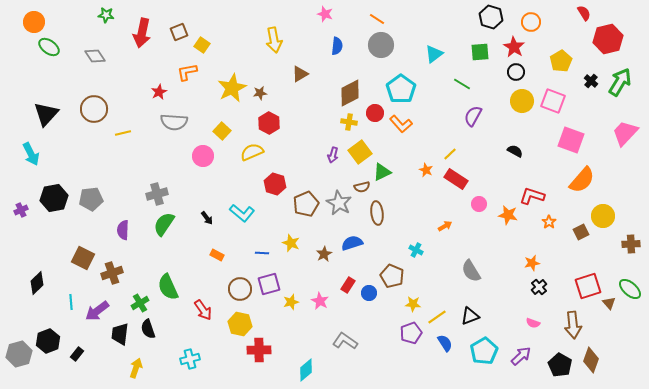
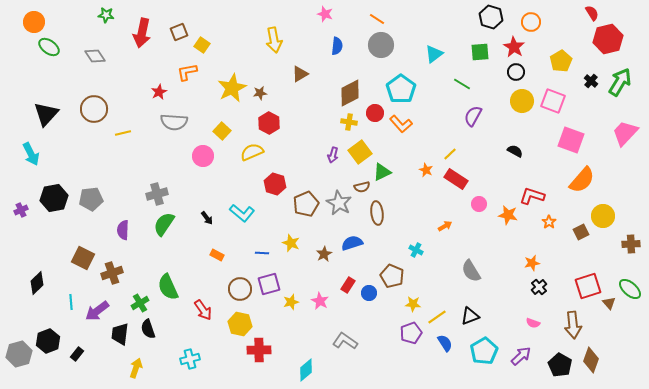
red semicircle at (584, 13): moved 8 px right
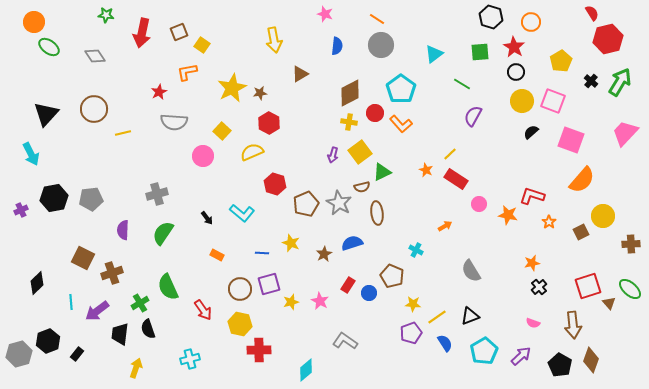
black semicircle at (515, 151): moved 16 px right, 19 px up; rotated 70 degrees counterclockwise
green semicircle at (164, 224): moved 1 px left, 9 px down
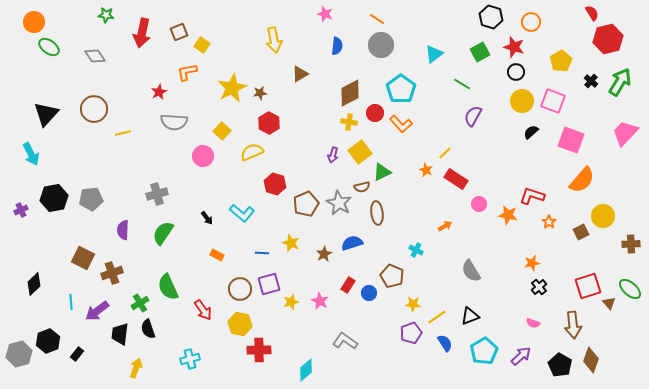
red star at (514, 47): rotated 15 degrees counterclockwise
green square at (480, 52): rotated 24 degrees counterclockwise
yellow line at (450, 154): moved 5 px left, 1 px up
black diamond at (37, 283): moved 3 px left, 1 px down
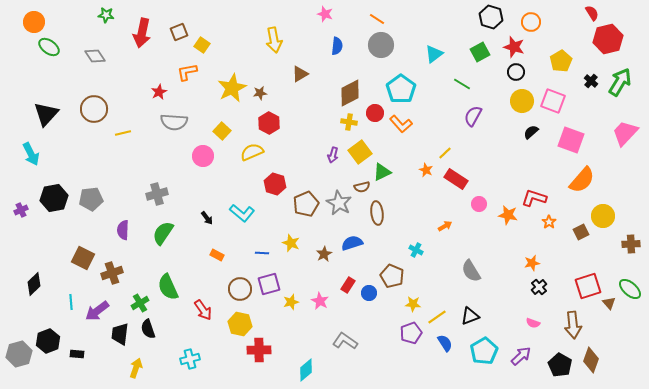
red L-shape at (532, 196): moved 2 px right, 2 px down
black rectangle at (77, 354): rotated 56 degrees clockwise
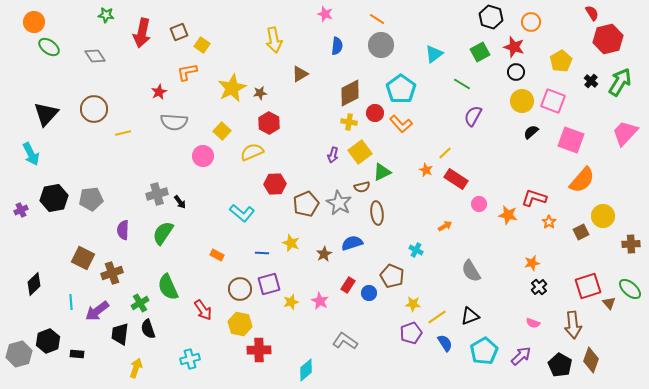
red hexagon at (275, 184): rotated 20 degrees counterclockwise
black arrow at (207, 218): moved 27 px left, 16 px up
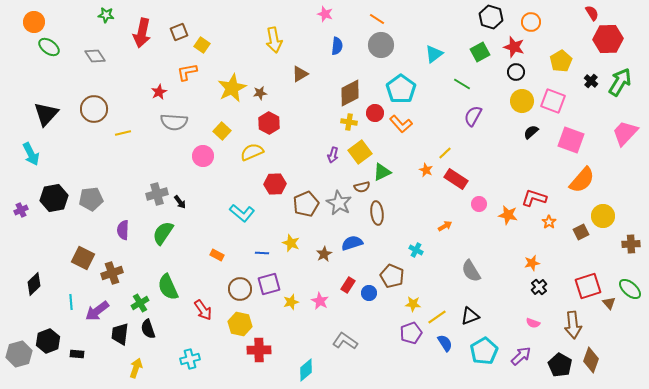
red hexagon at (608, 39): rotated 12 degrees clockwise
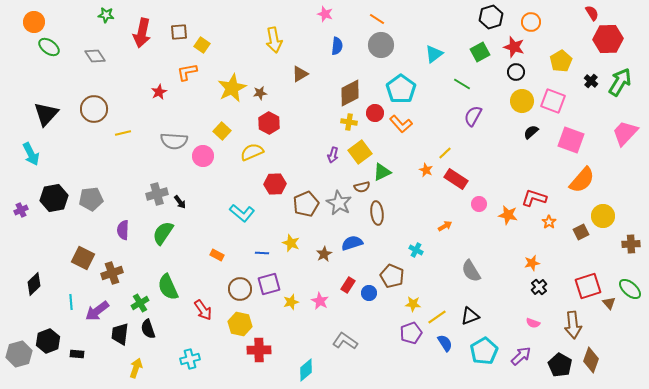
black hexagon at (491, 17): rotated 25 degrees clockwise
brown square at (179, 32): rotated 18 degrees clockwise
gray semicircle at (174, 122): moved 19 px down
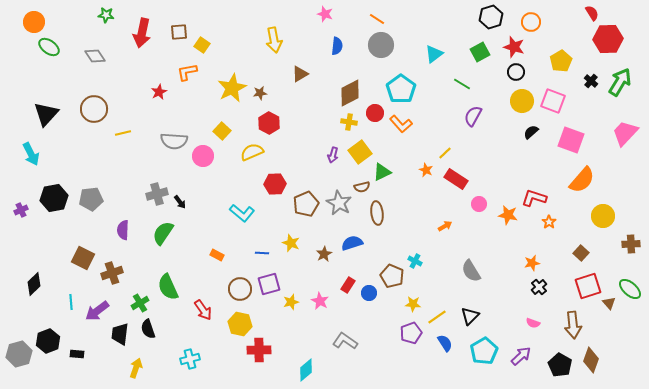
brown square at (581, 232): moved 21 px down; rotated 21 degrees counterclockwise
cyan cross at (416, 250): moved 1 px left, 11 px down
black triangle at (470, 316): rotated 24 degrees counterclockwise
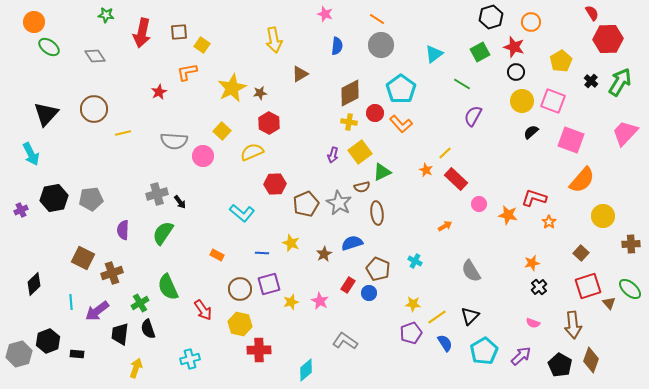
red rectangle at (456, 179): rotated 10 degrees clockwise
brown pentagon at (392, 276): moved 14 px left, 7 px up
